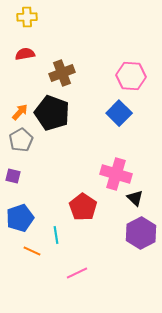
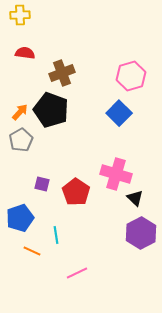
yellow cross: moved 7 px left, 2 px up
red semicircle: moved 1 px up; rotated 18 degrees clockwise
pink hexagon: rotated 20 degrees counterclockwise
black pentagon: moved 1 px left, 3 px up
purple square: moved 29 px right, 8 px down
red pentagon: moved 7 px left, 15 px up
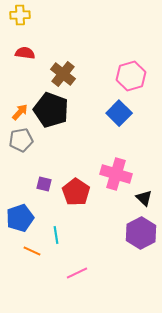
brown cross: moved 1 px right, 1 px down; rotated 30 degrees counterclockwise
gray pentagon: rotated 20 degrees clockwise
purple square: moved 2 px right
black triangle: moved 9 px right
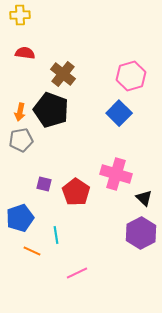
orange arrow: rotated 150 degrees clockwise
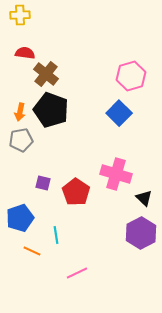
brown cross: moved 17 px left
purple square: moved 1 px left, 1 px up
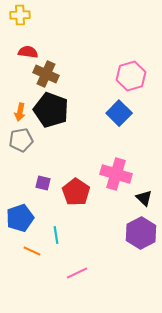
red semicircle: moved 3 px right, 1 px up
brown cross: rotated 15 degrees counterclockwise
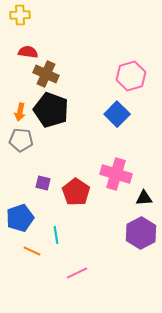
blue square: moved 2 px left, 1 px down
gray pentagon: rotated 15 degrees clockwise
black triangle: rotated 48 degrees counterclockwise
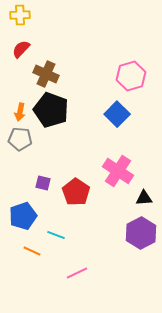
red semicircle: moved 7 px left, 3 px up; rotated 54 degrees counterclockwise
gray pentagon: moved 1 px left, 1 px up
pink cross: moved 2 px right, 3 px up; rotated 16 degrees clockwise
blue pentagon: moved 3 px right, 2 px up
cyan line: rotated 60 degrees counterclockwise
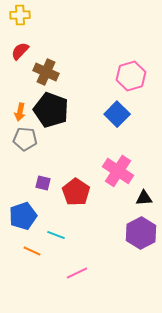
red semicircle: moved 1 px left, 2 px down
brown cross: moved 2 px up
gray pentagon: moved 5 px right
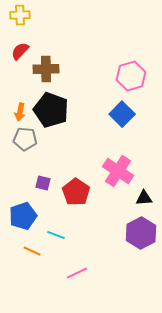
brown cross: moved 3 px up; rotated 25 degrees counterclockwise
blue square: moved 5 px right
